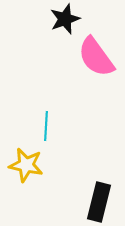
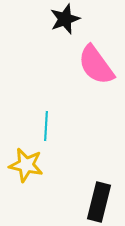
pink semicircle: moved 8 px down
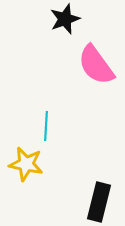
yellow star: moved 1 px up
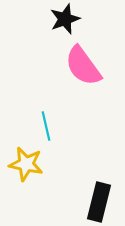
pink semicircle: moved 13 px left, 1 px down
cyan line: rotated 16 degrees counterclockwise
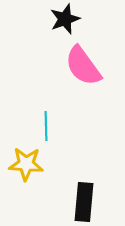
cyan line: rotated 12 degrees clockwise
yellow star: rotated 8 degrees counterclockwise
black rectangle: moved 15 px left; rotated 9 degrees counterclockwise
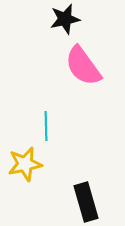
black star: rotated 8 degrees clockwise
yellow star: moved 1 px left; rotated 16 degrees counterclockwise
black rectangle: moved 2 px right; rotated 21 degrees counterclockwise
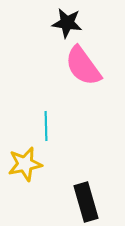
black star: moved 2 px right, 4 px down; rotated 20 degrees clockwise
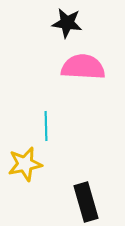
pink semicircle: moved 1 px down; rotated 129 degrees clockwise
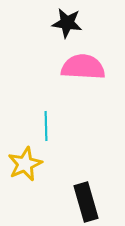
yellow star: rotated 12 degrees counterclockwise
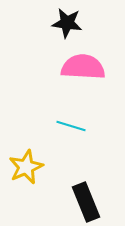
cyan line: moved 25 px right; rotated 72 degrees counterclockwise
yellow star: moved 1 px right, 3 px down
black rectangle: rotated 6 degrees counterclockwise
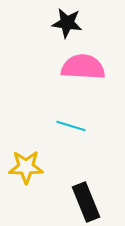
yellow star: rotated 24 degrees clockwise
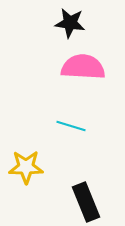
black star: moved 3 px right
